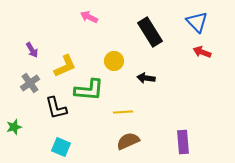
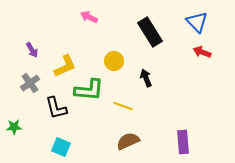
black arrow: rotated 60 degrees clockwise
yellow line: moved 6 px up; rotated 24 degrees clockwise
green star: rotated 14 degrees clockwise
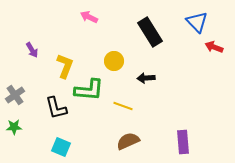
red arrow: moved 12 px right, 5 px up
yellow L-shape: rotated 45 degrees counterclockwise
black arrow: rotated 72 degrees counterclockwise
gray cross: moved 15 px left, 12 px down
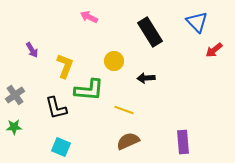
red arrow: moved 3 px down; rotated 60 degrees counterclockwise
yellow line: moved 1 px right, 4 px down
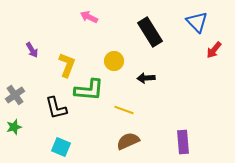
red arrow: rotated 12 degrees counterclockwise
yellow L-shape: moved 2 px right, 1 px up
green star: rotated 14 degrees counterclockwise
